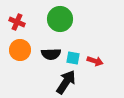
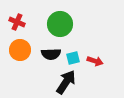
green circle: moved 5 px down
cyan square: rotated 24 degrees counterclockwise
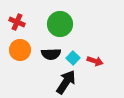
cyan square: rotated 32 degrees counterclockwise
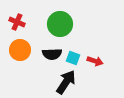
black semicircle: moved 1 px right
cyan square: rotated 24 degrees counterclockwise
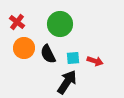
red cross: rotated 14 degrees clockwise
orange circle: moved 4 px right, 2 px up
black semicircle: moved 4 px left; rotated 66 degrees clockwise
cyan square: rotated 24 degrees counterclockwise
black arrow: moved 1 px right
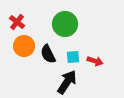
green circle: moved 5 px right
orange circle: moved 2 px up
cyan square: moved 1 px up
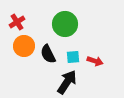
red cross: rotated 21 degrees clockwise
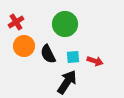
red cross: moved 1 px left
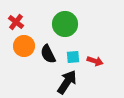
red cross: rotated 21 degrees counterclockwise
